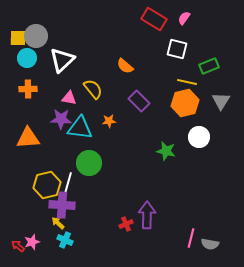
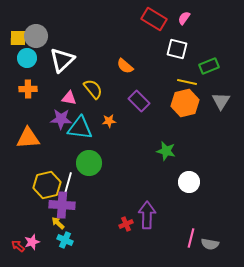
white circle: moved 10 px left, 45 px down
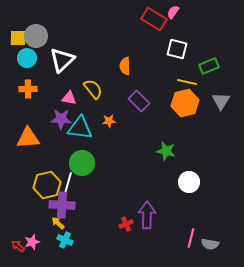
pink semicircle: moved 11 px left, 6 px up
orange semicircle: rotated 48 degrees clockwise
green circle: moved 7 px left
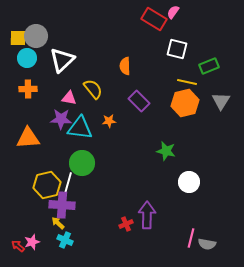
gray semicircle: moved 3 px left
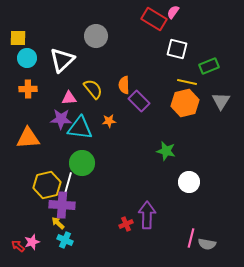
gray circle: moved 60 px right
orange semicircle: moved 1 px left, 19 px down
pink triangle: rotated 14 degrees counterclockwise
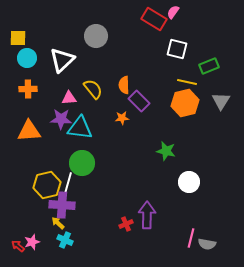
orange star: moved 13 px right, 3 px up
orange triangle: moved 1 px right, 7 px up
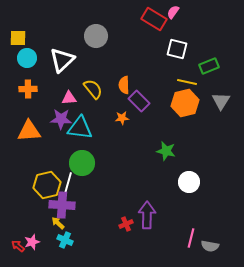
gray semicircle: moved 3 px right, 2 px down
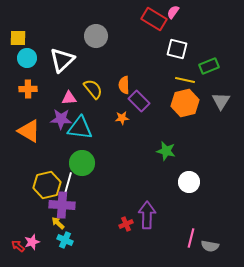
yellow line: moved 2 px left, 2 px up
orange triangle: rotated 35 degrees clockwise
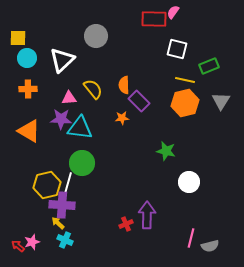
red rectangle: rotated 30 degrees counterclockwise
gray semicircle: rotated 24 degrees counterclockwise
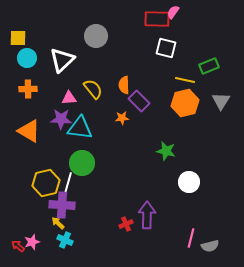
red rectangle: moved 3 px right
white square: moved 11 px left, 1 px up
yellow hexagon: moved 1 px left, 2 px up
